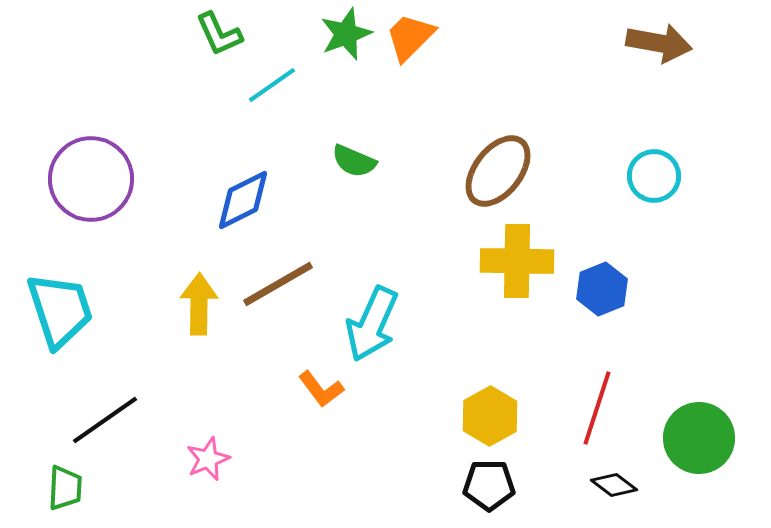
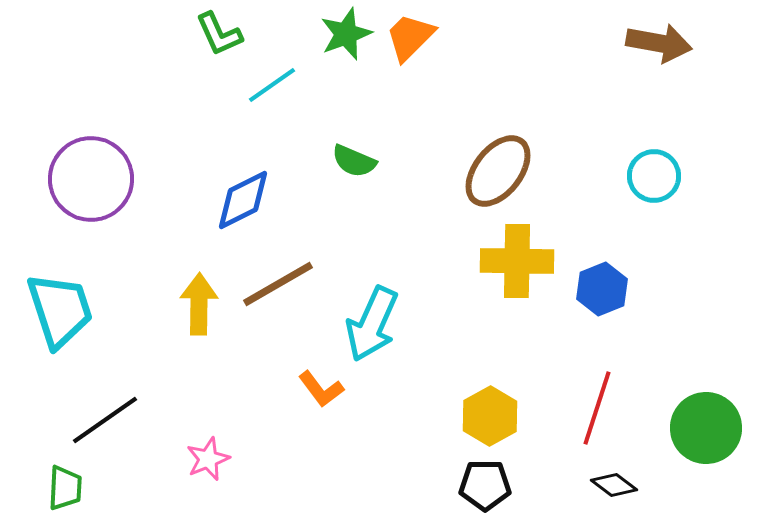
green circle: moved 7 px right, 10 px up
black pentagon: moved 4 px left
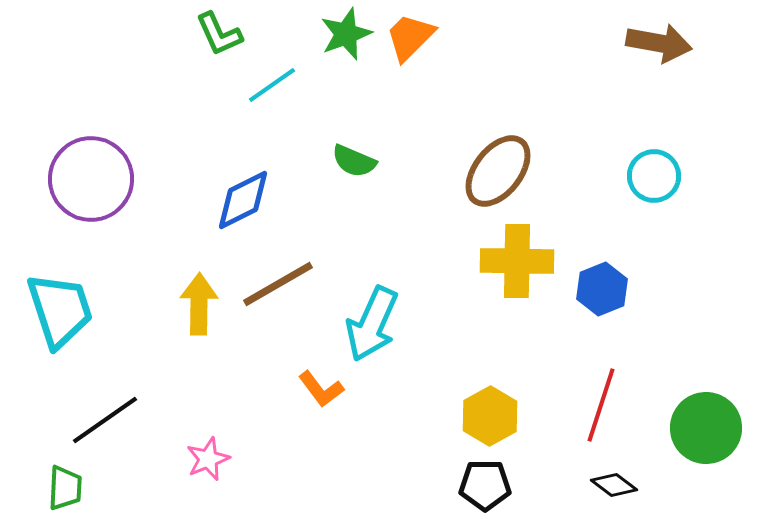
red line: moved 4 px right, 3 px up
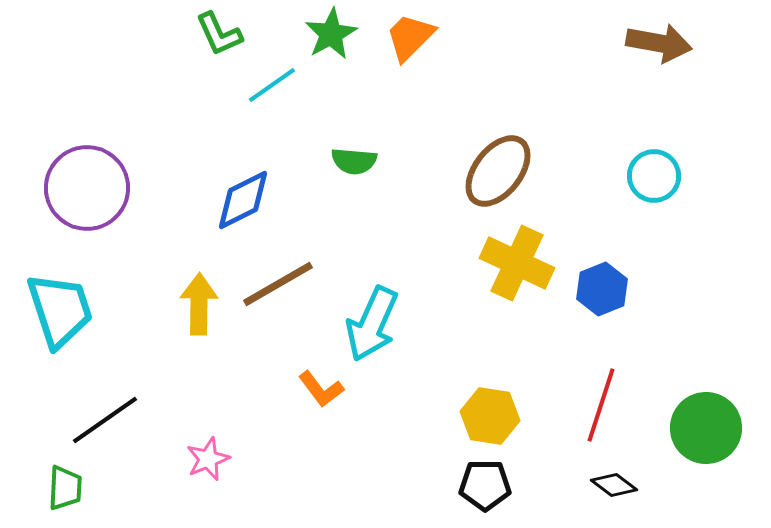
green star: moved 15 px left; rotated 8 degrees counterclockwise
green semicircle: rotated 18 degrees counterclockwise
purple circle: moved 4 px left, 9 px down
yellow cross: moved 2 px down; rotated 24 degrees clockwise
yellow hexagon: rotated 22 degrees counterclockwise
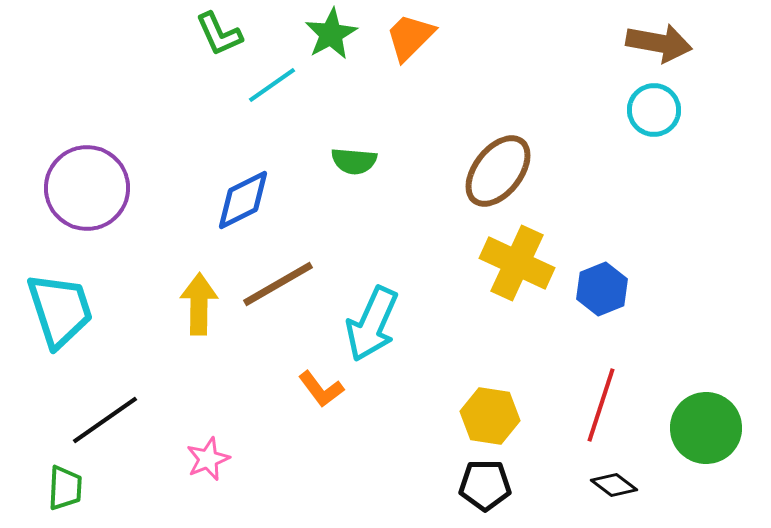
cyan circle: moved 66 px up
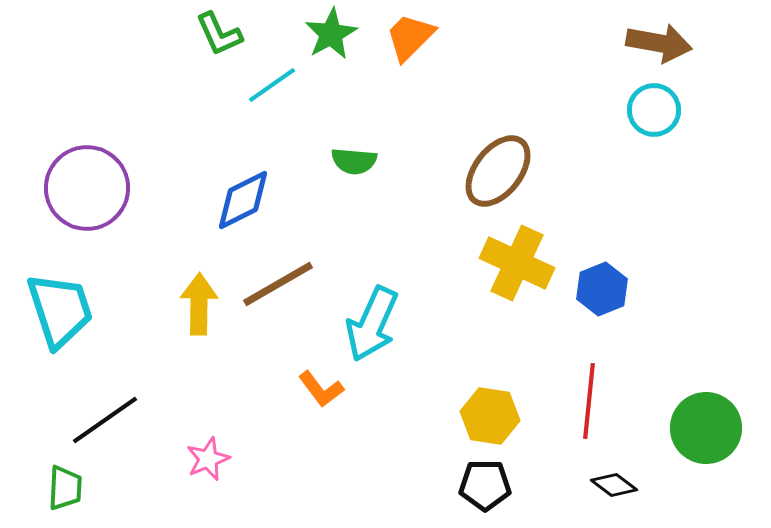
red line: moved 12 px left, 4 px up; rotated 12 degrees counterclockwise
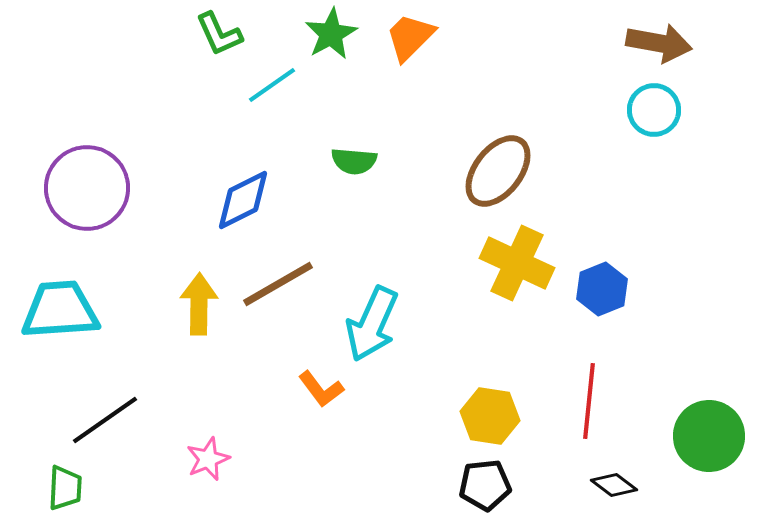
cyan trapezoid: rotated 76 degrees counterclockwise
green circle: moved 3 px right, 8 px down
black pentagon: rotated 6 degrees counterclockwise
